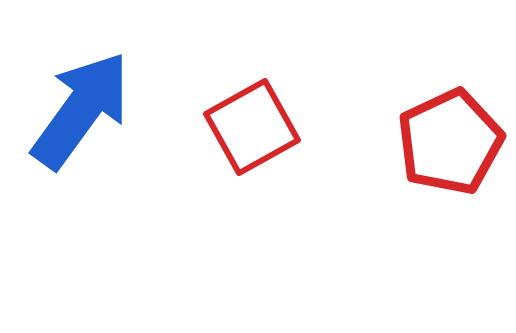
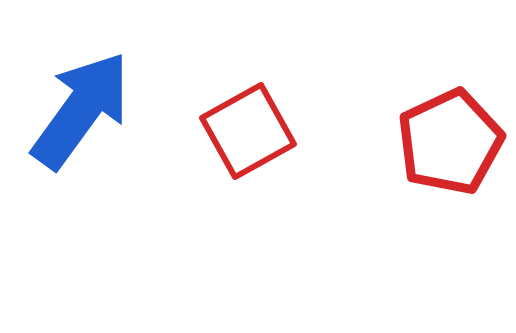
red square: moved 4 px left, 4 px down
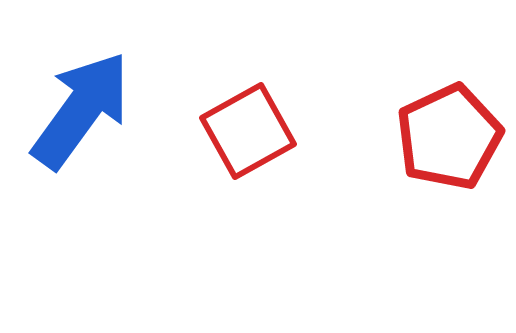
red pentagon: moved 1 px left, 5 px up
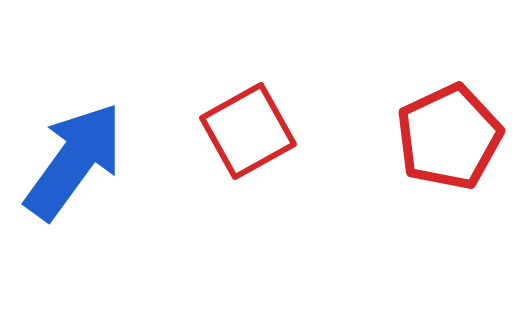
blue arrow: moved 7 px left, 51 px down
